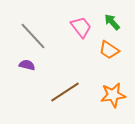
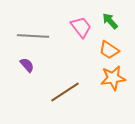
green arrow: moved 2 px left, 1 px up
gray line: rotated 44 degrees counterclockwise
purple semicircle: rotated 35 degrees clockwise
orange star: moved 17 px up
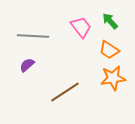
purple semicircle: rotated 91 degrees counterclockwise
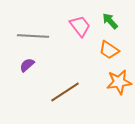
pink trapezoid: moved 1 px left, 1 px up
orange star: moved 6 px right, 4 px down
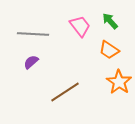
gray line: moved 2 px up
purple semicircle: moved 4 px right, 3 px up
orange star: rotated 30 degrees counterclockwise
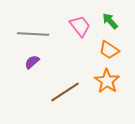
purple semicircle: moved 1 px right
orange star: moved 12 px left, 1 px up
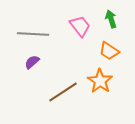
green arrow: moved 1 px right, 2 px up; rotated 24 degrees clockwise
orange trapezoid: moved 1 px down
orange star: moved 7 px left
brown line: moved 2 px left
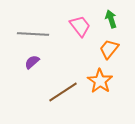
orange trapezoid: moved 2 px up; rotated 95 degrees clockwise
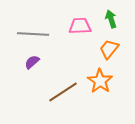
pink trapezoid: rotated 55 degrees counterclockwise
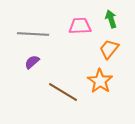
brown line: rotated 64 degrees clockwise
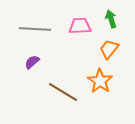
gray line: moved 2 px right, 5 px up
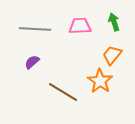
green arrow: moved 3 px right, 3 px down
orange trapezoid: moved 3 px right, 6 px down
